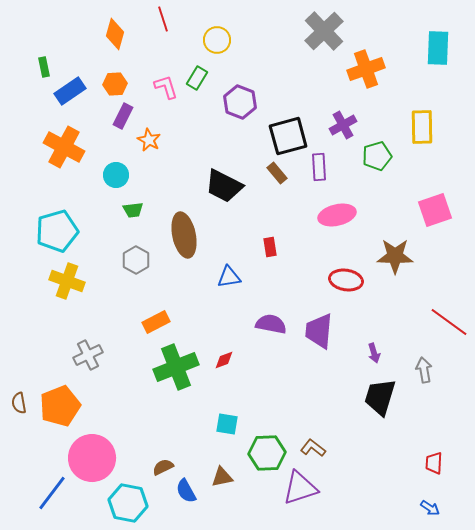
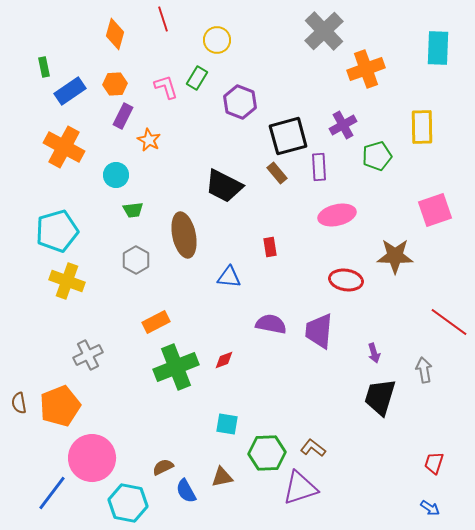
blue triangle at (229, 277): rotated 15 degrees clockwise
red trapezoid at (434, 463): rotated 15 degrees clockwise
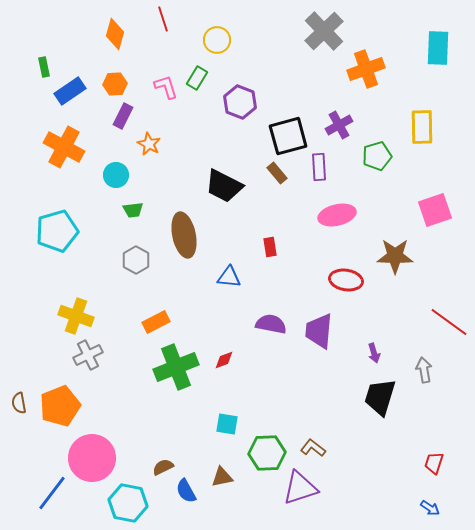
purple cross at (343, 125): moved 4 px left
orange star at (149, 140): moved 4 px down
yellow cross at (67, 281): moved 9 px right, 35 px down
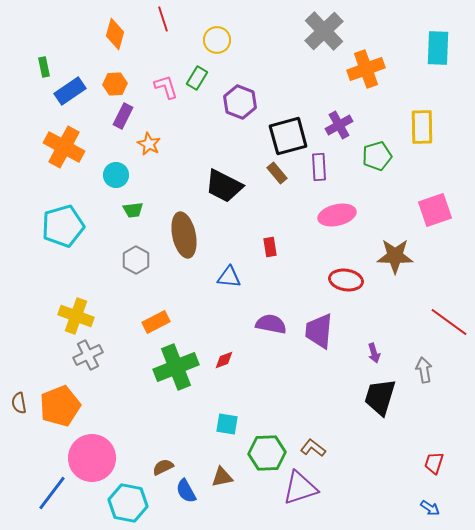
cyan pentagon at (57, 231): moved 6 px right, 5 px up
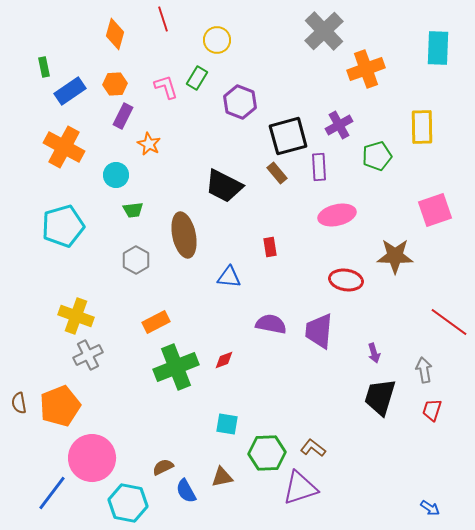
red trapezoid at (434, 463): moved 2 px left, 53 px up
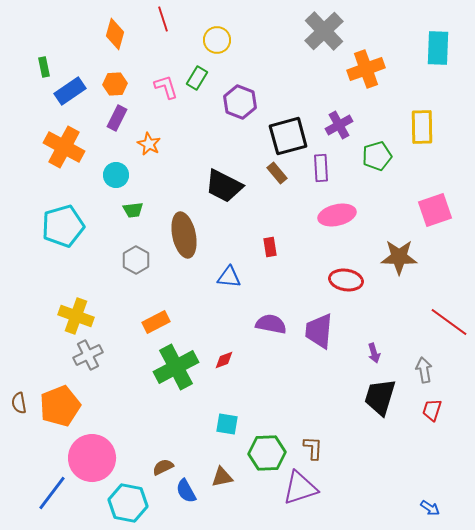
purple rectangle at (123, 116): moved 6 px left, 2 px down
purple rectangle at (319, 167): moved 2 px right, 1 px down
brown star at (395, 256): moved 4 px right, 1 px down
green cross at (176, 367): rotated 6 degrees counterclockwise
brown L-shape at (313, 448): rotated 55 degrees clockwise
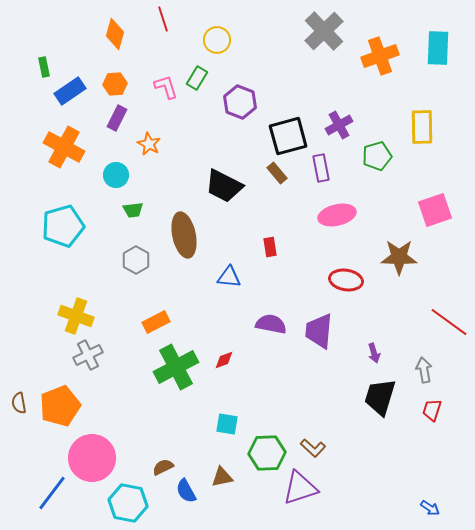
orange cross at (366, 69): moved 14 px right, 13 px up
purple rectangle at (321, 168): rotated 8 degrees counterclockwise
brown L-shape at (313, 448): rotated 130 degrees clockwise
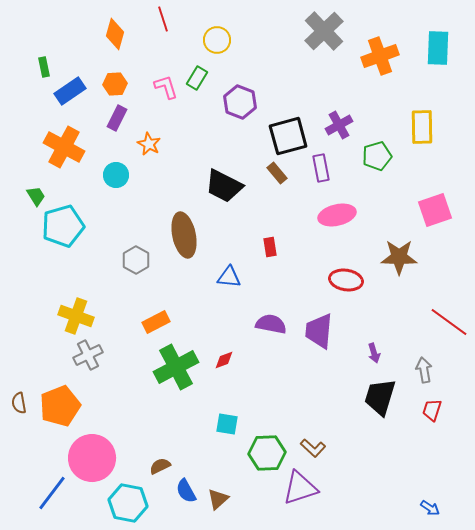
green trapezoid at (133, 210): moved 97 px left, 14 px up; rotated 115 degrees counterclockwise
brown semicircle at (163, 467): moved 3 px left, 1 px up
brown triangle at (222, 477): moved 4 px left, 22 px down; rotated 30 degrees counterclockwise
